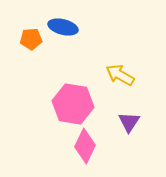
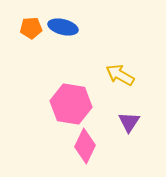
orange pentagon: moved 11 px up
pink hexagon: moved 2 px left
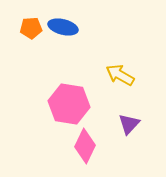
pink hexagon: moved 2 px left
purple triangle: moved 2 px down; rotated 10 degrees clockwise
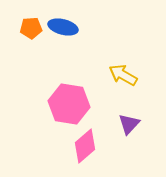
yellow arrow: moved 3 px right
pink diamond: rotated 24 degrees clockwise
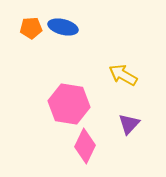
pink diamond: rotated 24 degrees counterclockwise
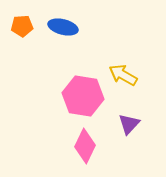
orange pentagon: moved 9 px left, 2 px up
pink hexagon: moved 14 px right, 8 px up
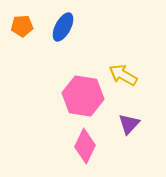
blue ellipse: rotated 76 degrees counterclockwise
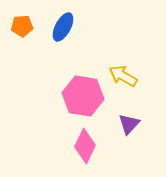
yellow arrow: moved 1 px down
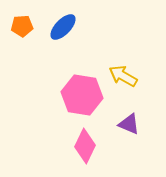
blue ellipse: rotated 16 degrees clockwise
pink hexagon: moved 1 px left, 1 px up
purple triangle: rotated 50 degrees counterclockwise
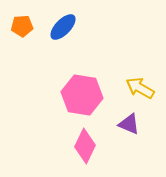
yellow arrow: moved 17 px right, 12 px down
